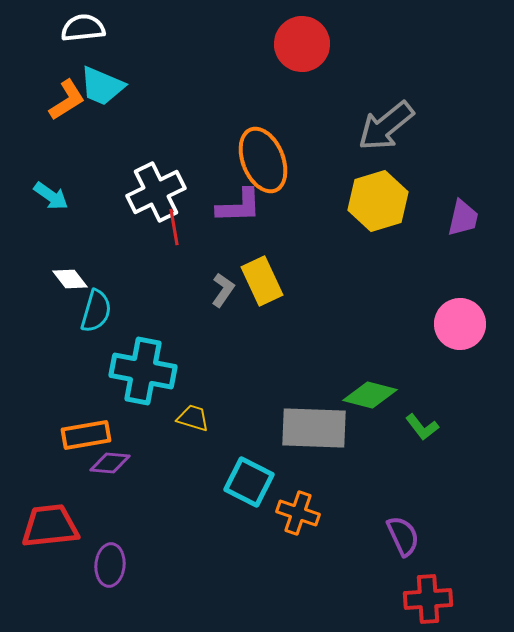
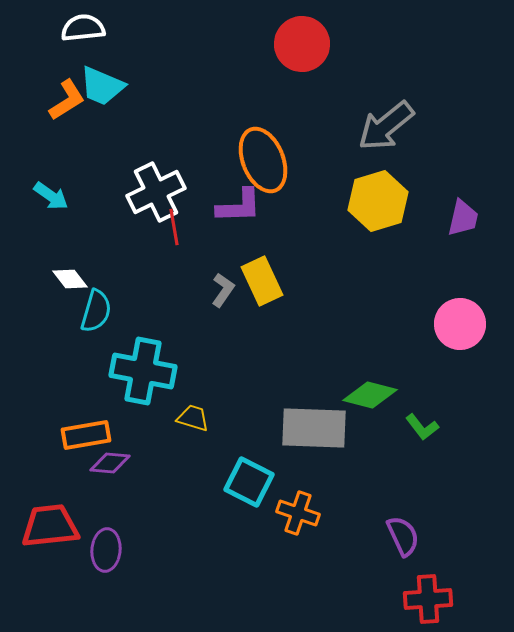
purple ellipse: moved 4 px left, 15 px up
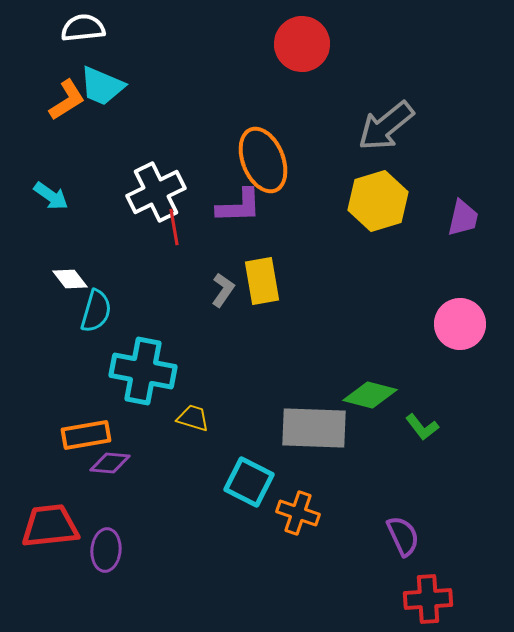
yellow rectangle: rotated 15 degrees clockwise
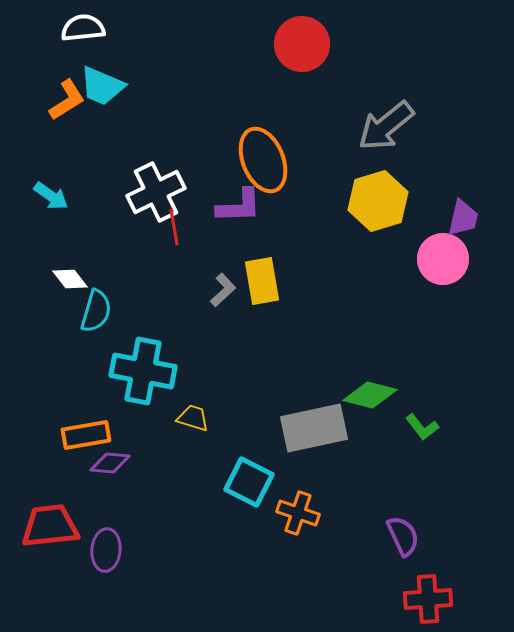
gray L-shape: rotated 12 degrees clockwise
pink circle: moved 17 px left, 65 px up
gray rectangle: rotated 14 degrees counterclockwise
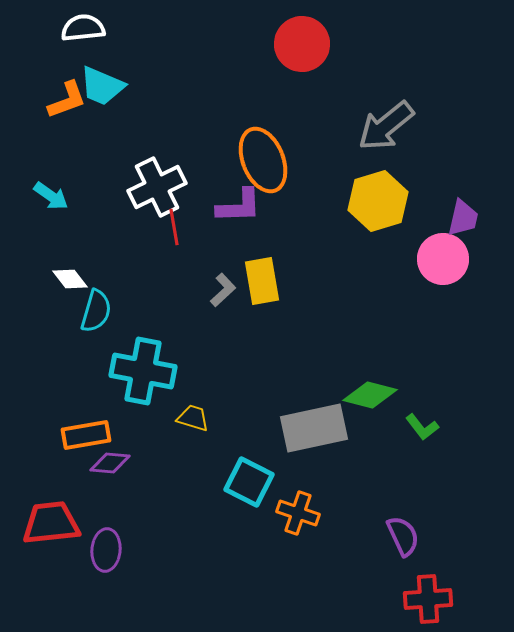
orange L-shape: rotated 12 degrees clockwise
white cross: moved 1 px right, 5 px up
red trapezoid: moved 1 px right, 3 px up
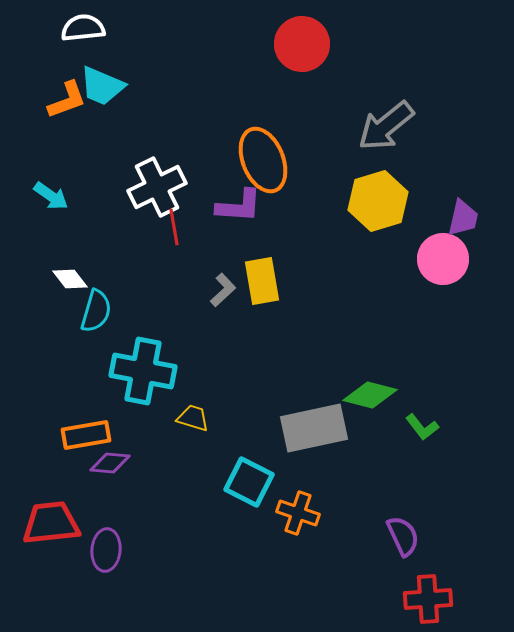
purple L-shape: rotated 6 degrees clockwise
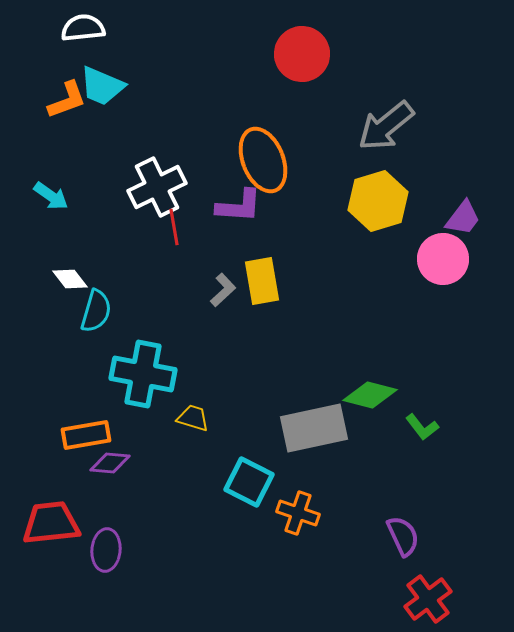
red circle: moved 10 px down
purple trapezoid: rotated 24 degrees clockwise
cyan cross: moved 3 px down
red cross: rotated 33 degrees counterclockwise
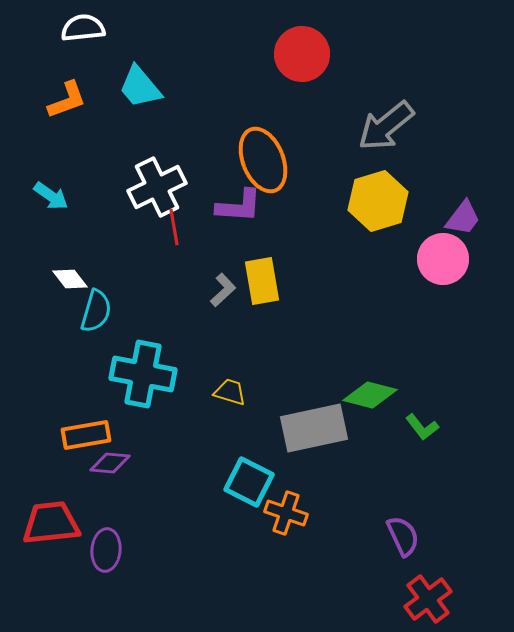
cyan trapezoid: moved 38 px right, 1 px down; rotated 27 degrees clockwise
yellow trapezoid: moved 37 px right, 26 px up
orange cross: moved 12 px left
